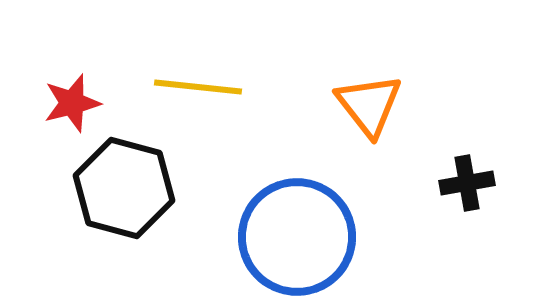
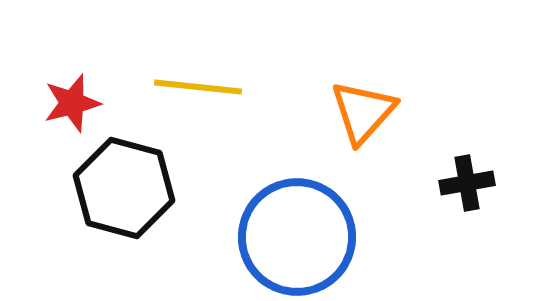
orange triangle: moved 6 px left, 7 px down; rotated 20 degrees clockwise
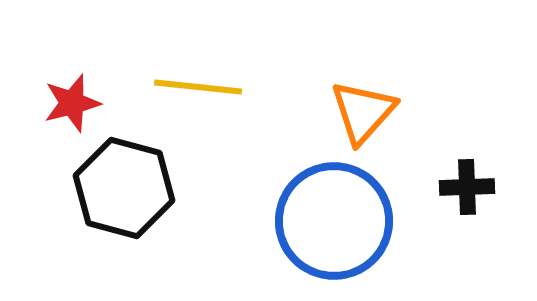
black cross: moved 4 px down; rotated 8 degrees clockwise
blue circle: moved 37 px right, 16 px up
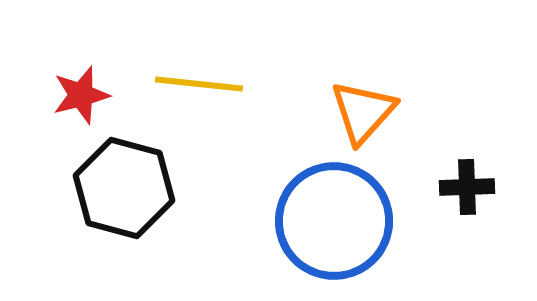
yellow line: moved 1 px right, 3 px up
red star: moved 9 px right, 8 px up
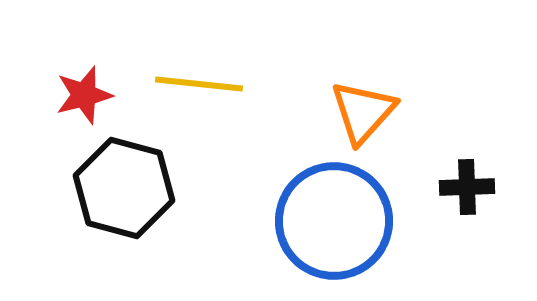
red star: moved 3 px right
